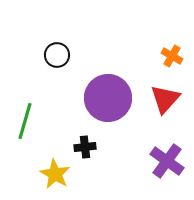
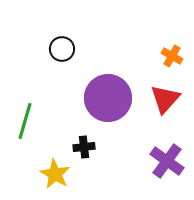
black circle: moved 5 px right, 6 px up
black cross: moved 1 px left
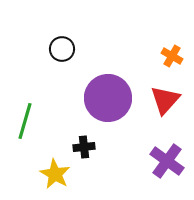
red triangle: moved 1 px down
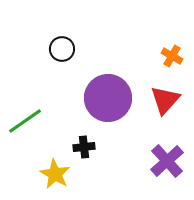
green line: rotated 39 degrees clockwise
purple cross: rotated 12 degrees clockwise
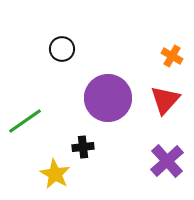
black cross: moved 1 px left
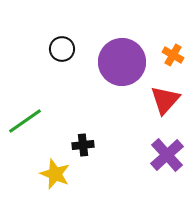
orange cross: moved 1 px right, 1 px up
purple circle: moved 14 px right, 36 px up
black cross: moved 2 px up
purple cross: moved 6 px up
yellow star: rotated 8 degrees counterclockwise
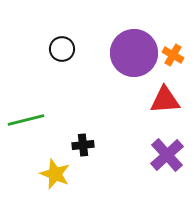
purple circle: moved 12 px right, 9 px up
red triangle: rotated 44 degrees clockwise
green line: moved 1 px right, 1 px up; rotated 21 degrees clockwise
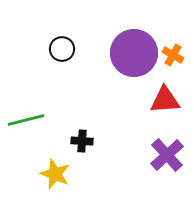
black cross: moved 1 px left, 4 px up; rotated 10 degrees clockwise
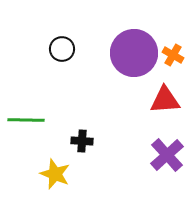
green line: rotated 15 degrees clockwise
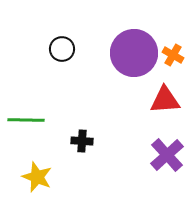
yellow star: moved 18 px left, 3 px down
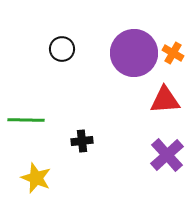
orange cross: moved 2 px up
black cross: rotated 10 degrees counterclockwise
yellow star: moved 1 px left, 1 px down
